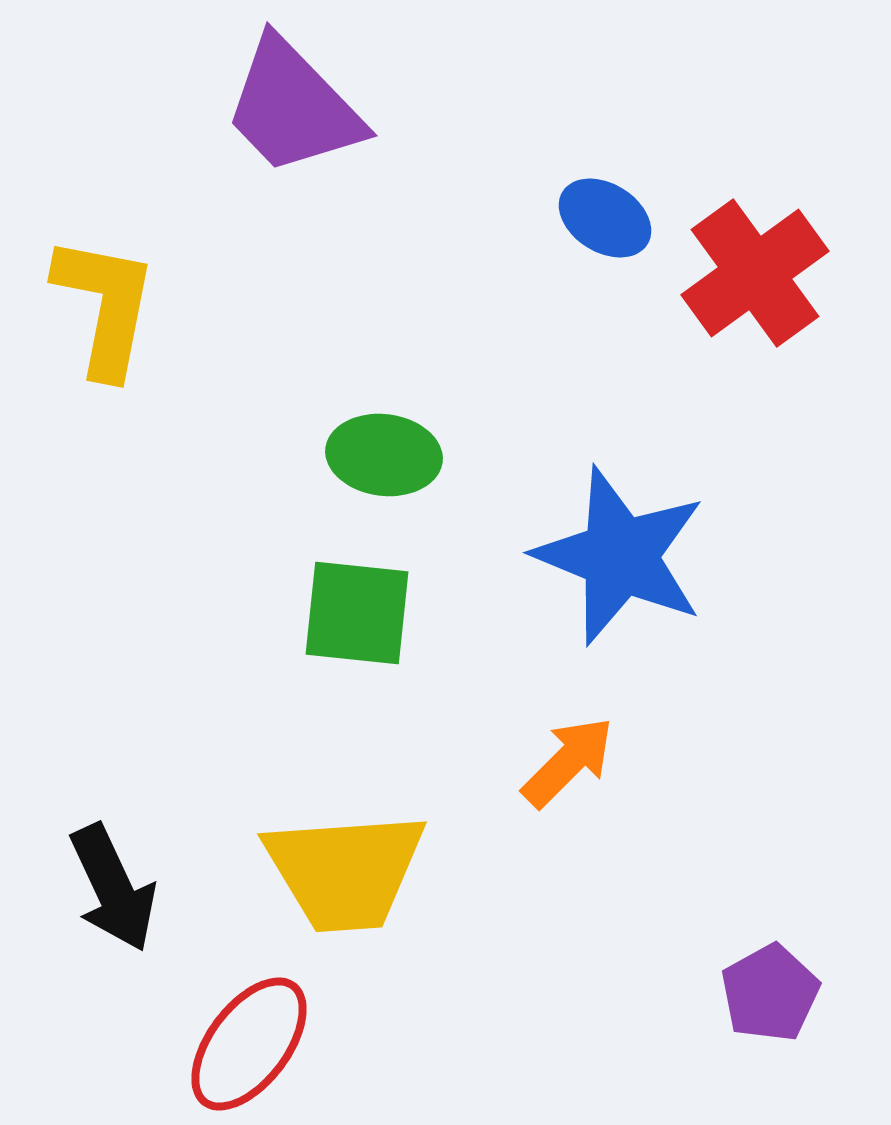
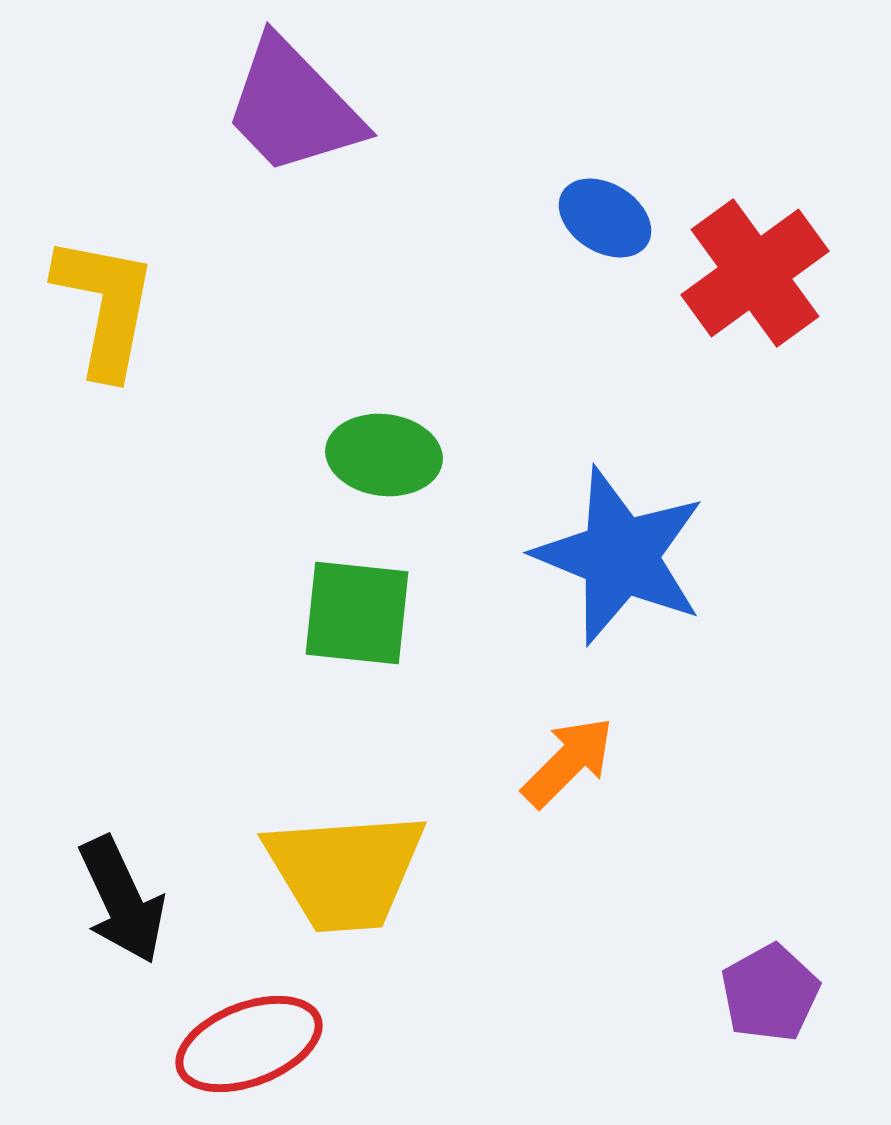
black arrow: moved 9 px right, 12 px down
red ellipse: rotated 32 degrees clockwise
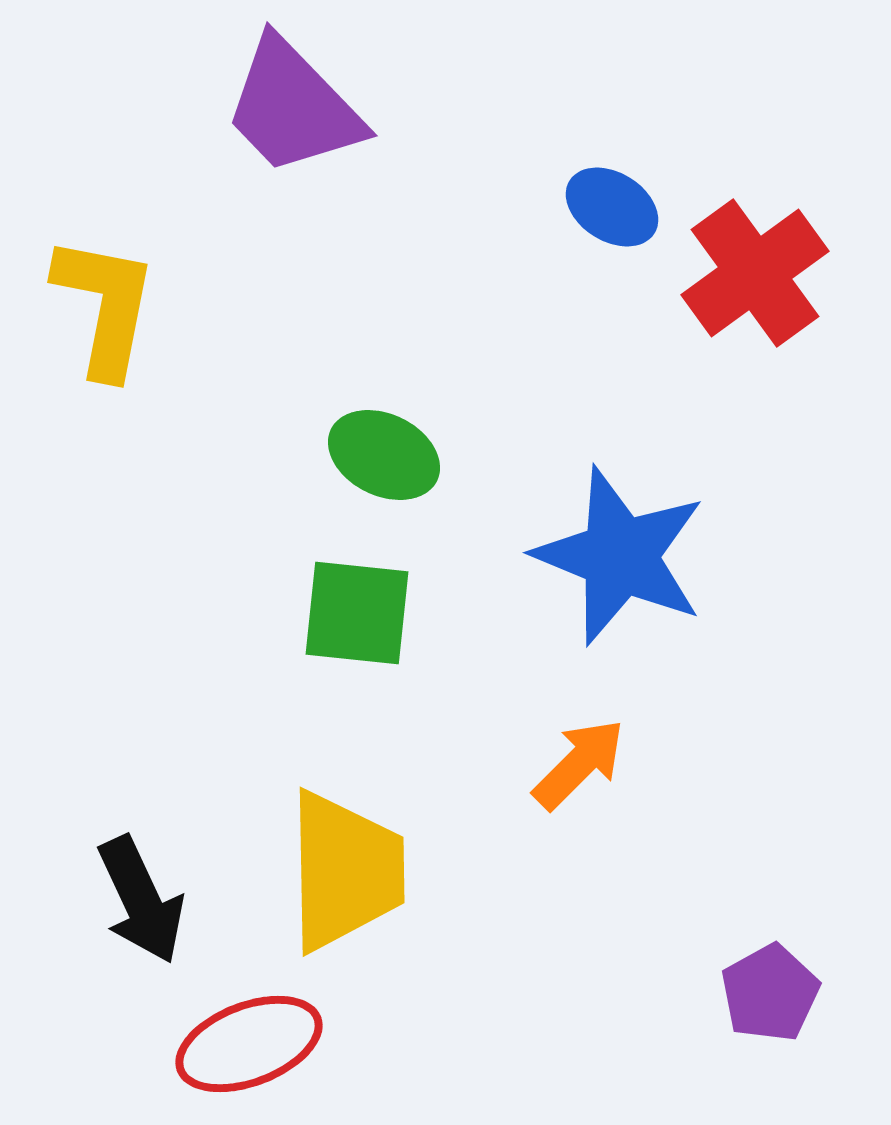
blue ellipse: moved 7 px right, 11 px up
green ellipse: rotated 19 degrees clockwise
orange arrow: moved 11 px right, 2 px down
yellow trapezoid: rotated 87 degrees counterclockwise
black arrow: moved 19 px right
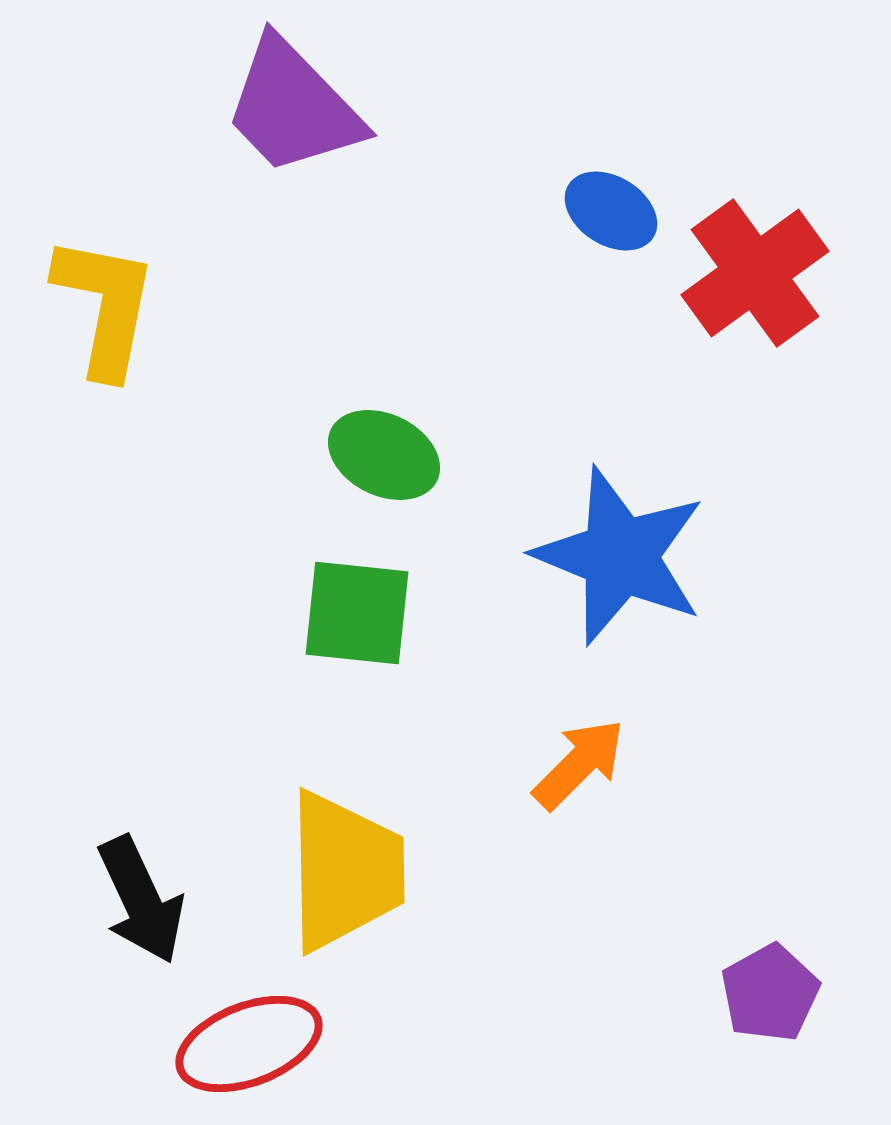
blue ellipse: moved 1 px left, 4 px down
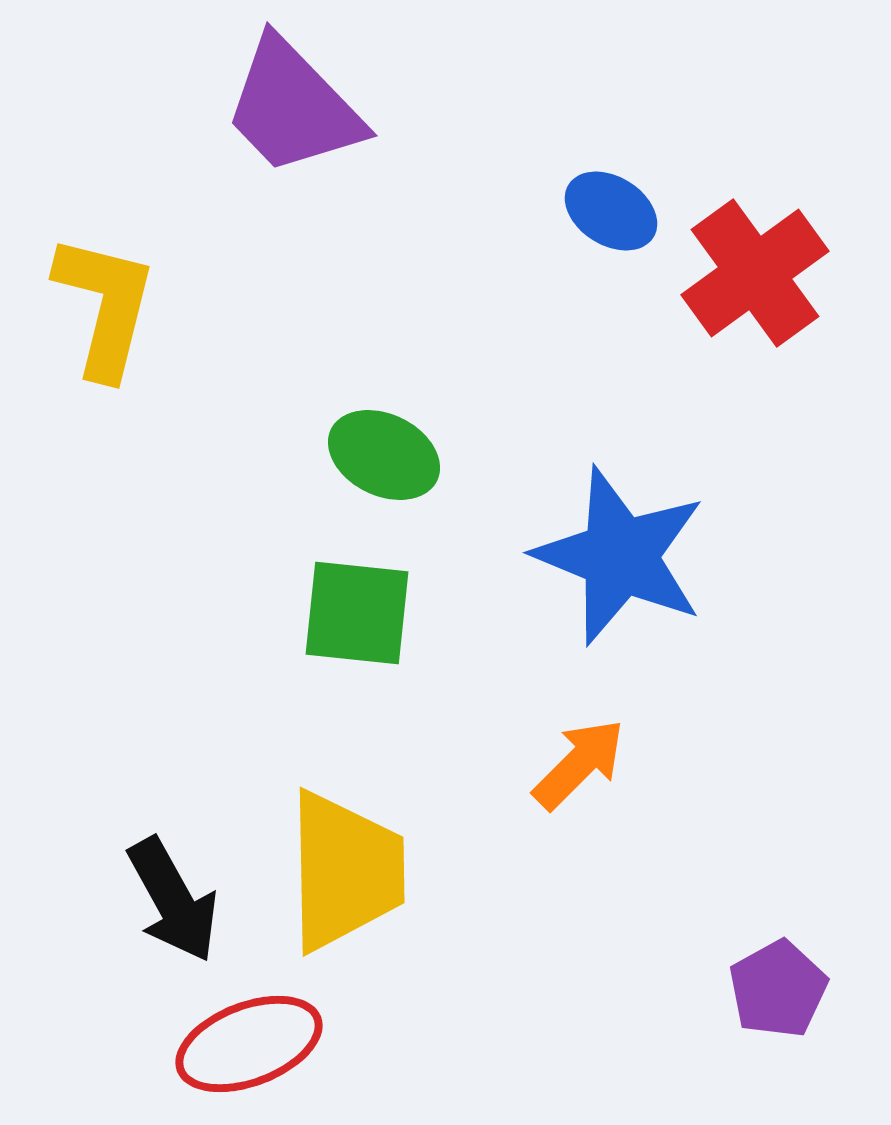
yellow L-shape: rotated 3 degrees clockwise
black arrow: moved 32 px right; rotated 4 degrees counterclockwise
purple pentagon: moved 8 px right, 4 px up
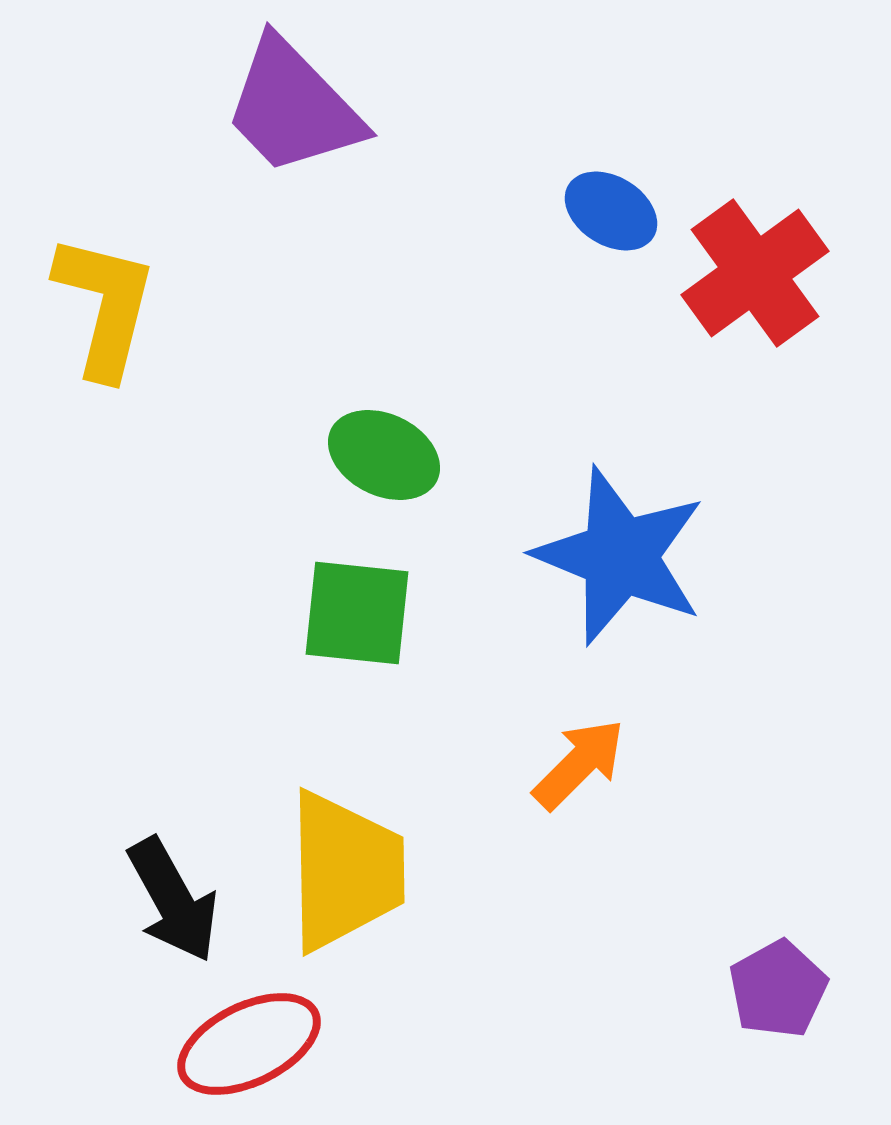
red ellipse: rotated 5 degrees counterclockwise
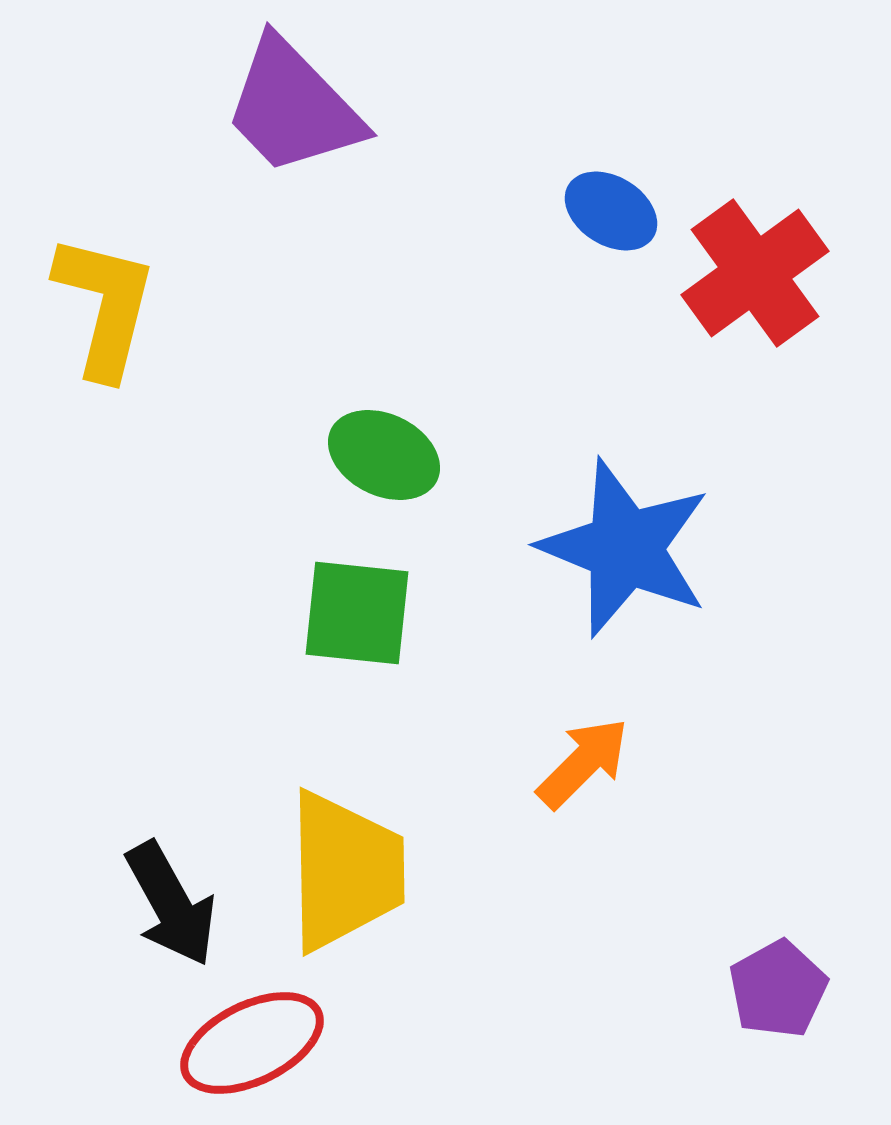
blue star: moved 5 px right, 8 px up
orange arrow: moved 4 px right, 1 px up
black arrow: moved 2 px left, 4 px down
red ellipse: moved 3 px right, 1 px up
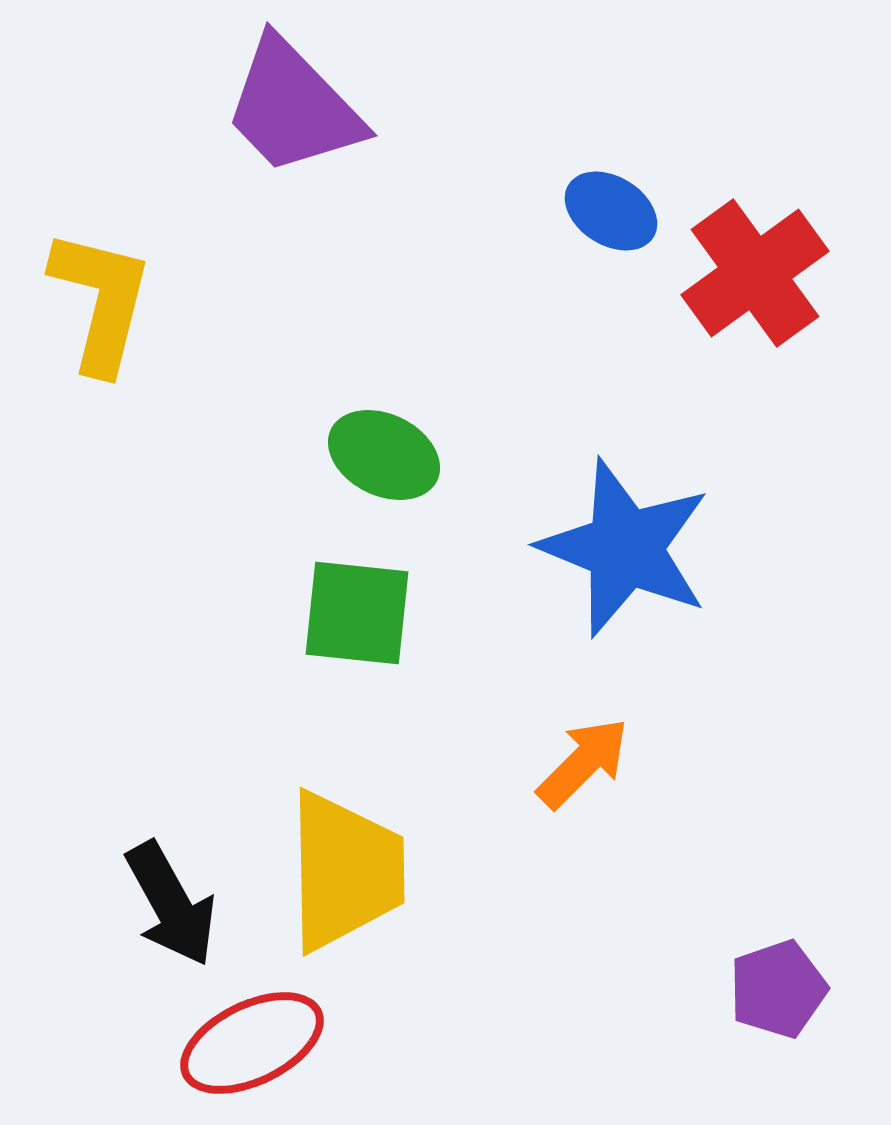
yellow L-shape: moved 4 px left, 5 px up
purple pentagon: rotated 10 degrees clockwise
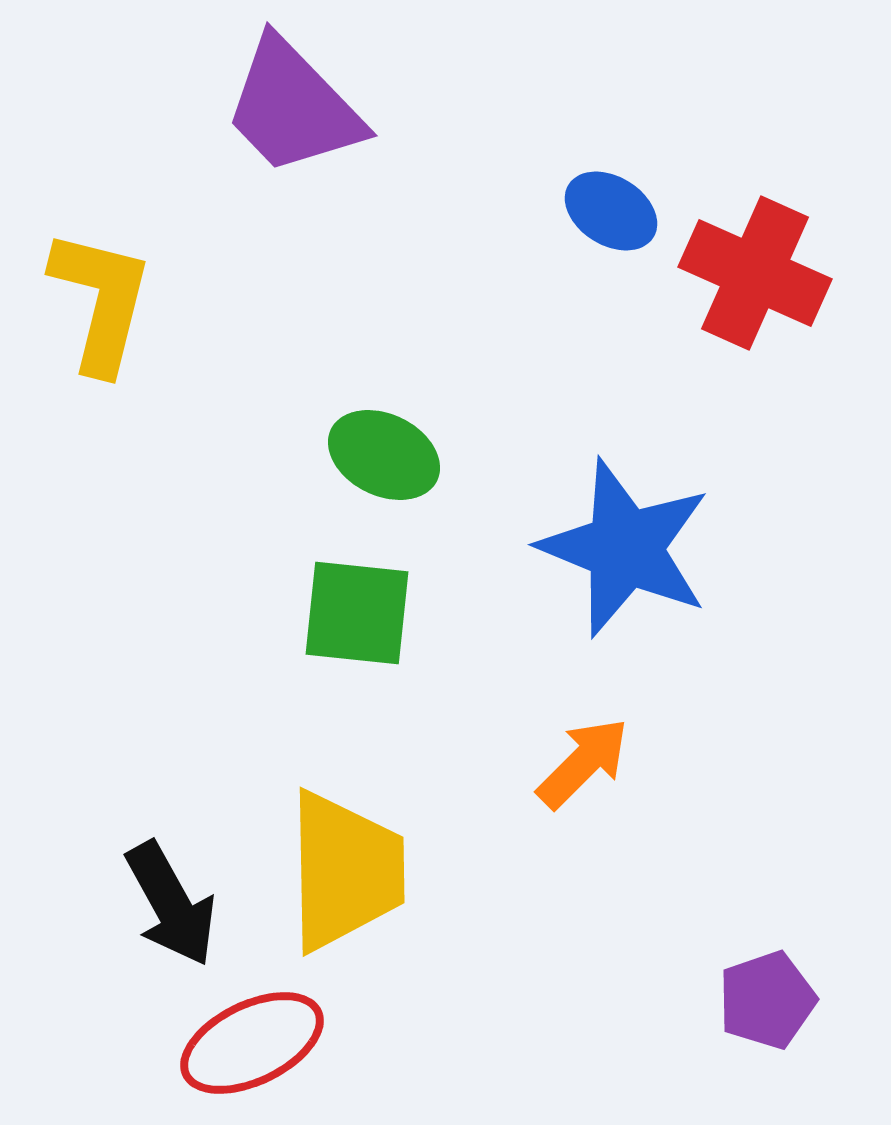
red cross: rotated 30 degrees counterclockwise
purple pentagon: moved 11 px left, 11 px down
